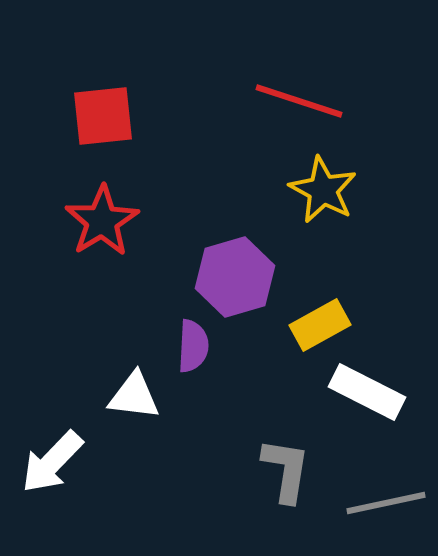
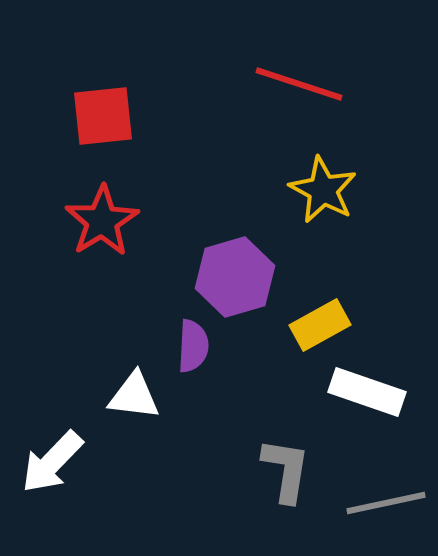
red line: moved 17 px up
white rectangle: rotated 8 degrees counterclockwise
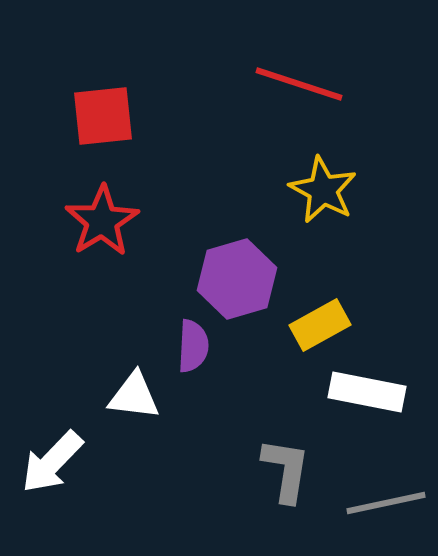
purple hexagon: moved 2 px right, 2 px down
white rectangle: rotated 8 degrees counterclockwise
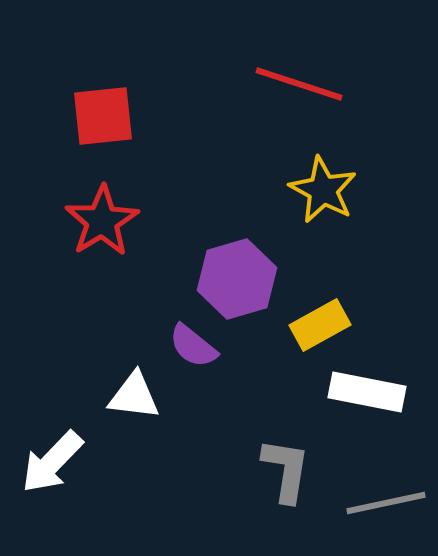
purple semicircle: rotated 126 degrees clockwise
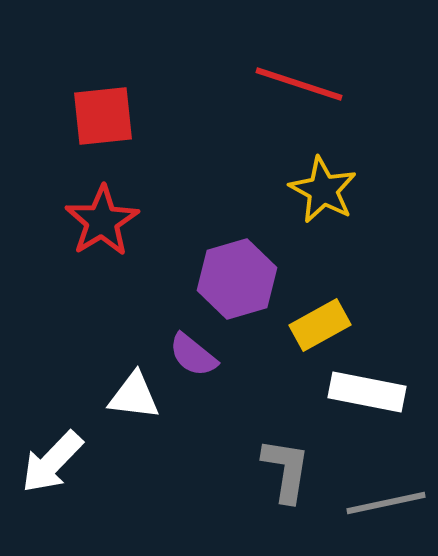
purple semicircle: moved 9 px down
